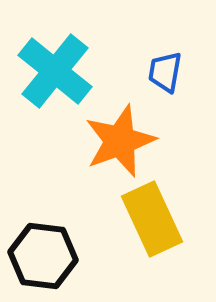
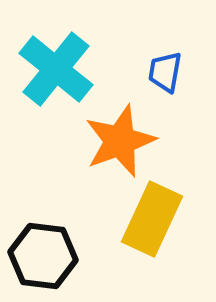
cyan cross: moved 1 px right, 2 px up
yellow rectangle: rotated 50 degrees clockwise
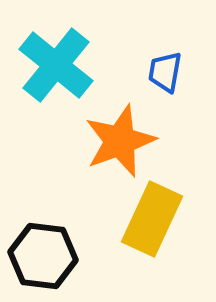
cyan cross: moved 4 px up
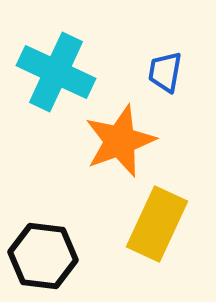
cyan cross: moved 7 px down; rotated 14 degrees counterclockwise
yellow rectangle: moved 5 px right, 5 px down
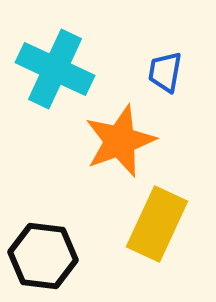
cyan cross: moved 1 px left, 3 px up
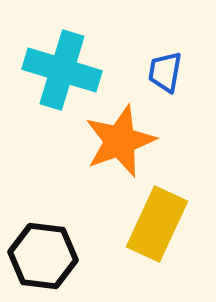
cyan cross: moved 7 px right, 1 px down; rotated 8 degrees counterclockwise
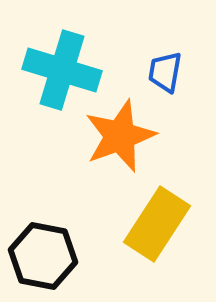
orange star: moved 5 px up
yellow rectangle: rotated 8 degrees clockwise
black hexagon: rotated 4 degrees clockwise
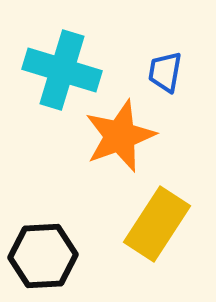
black hexagon: rotated 14 degrees counterclockwise
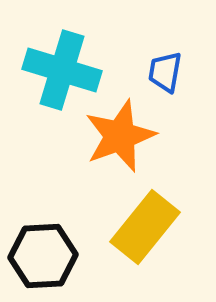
yellow rectangle: moved 12 px left, 3 px down; rotated 6 degrees clockwise
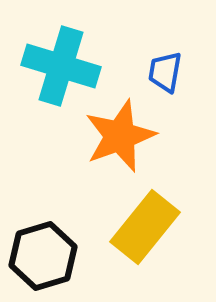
cyan cross: moved 1 px left, 4 px up
black hexagon: rotated 14 degrees counterclockwise
